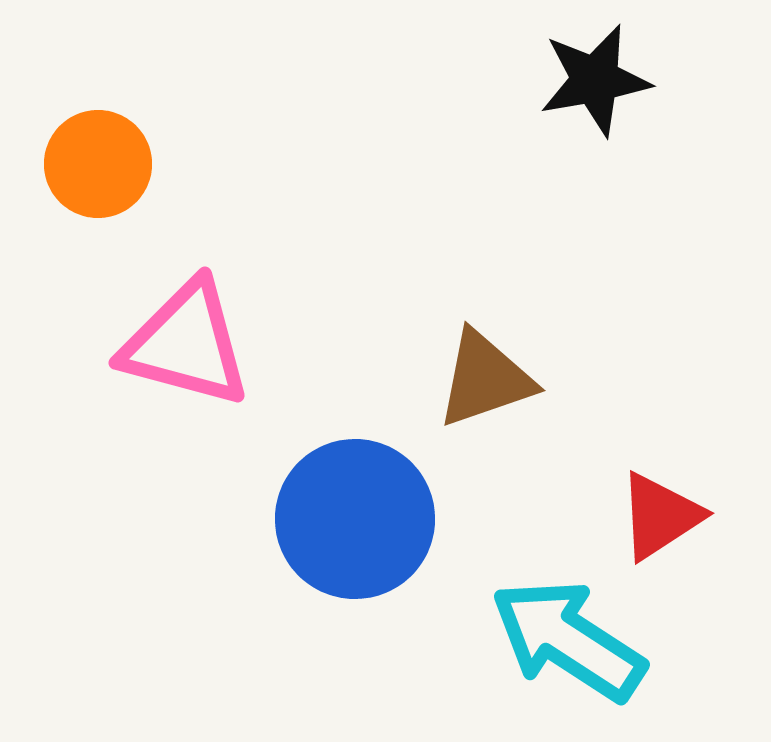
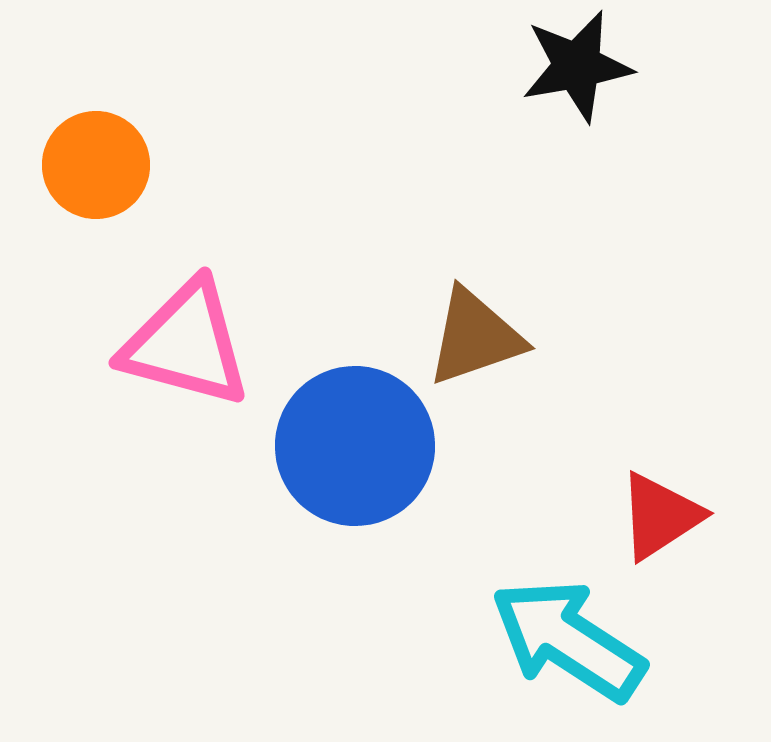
black star: moved 18 px left, 14 px up
orange circle: moved 2 px left, 1 px down
brown triangle: moved 10 px left, 42 px up
blue circle: moved 73 px up
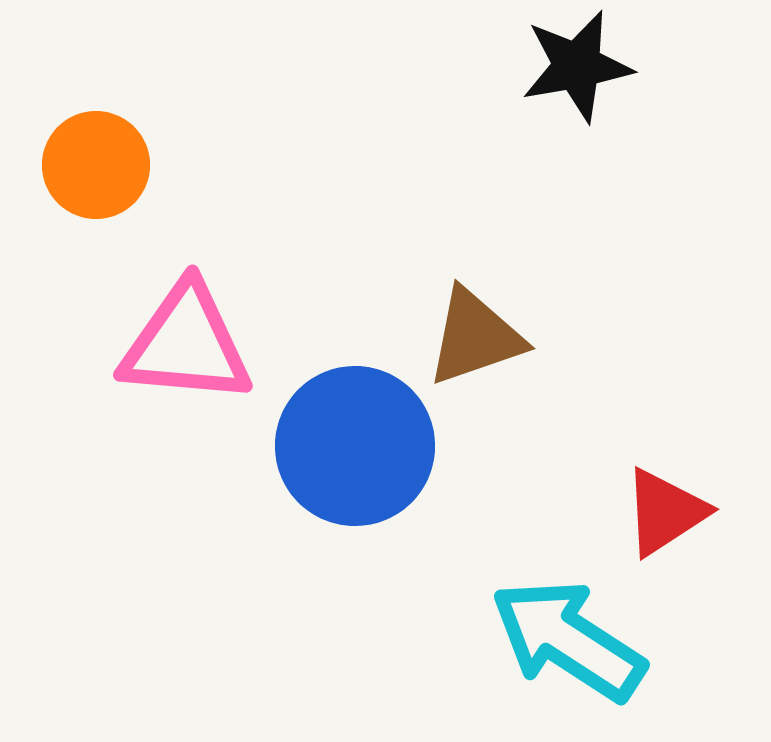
pink triangle: rotated 10 degrees counterclockwise
red triangle: moved 5 px right, 4 px up
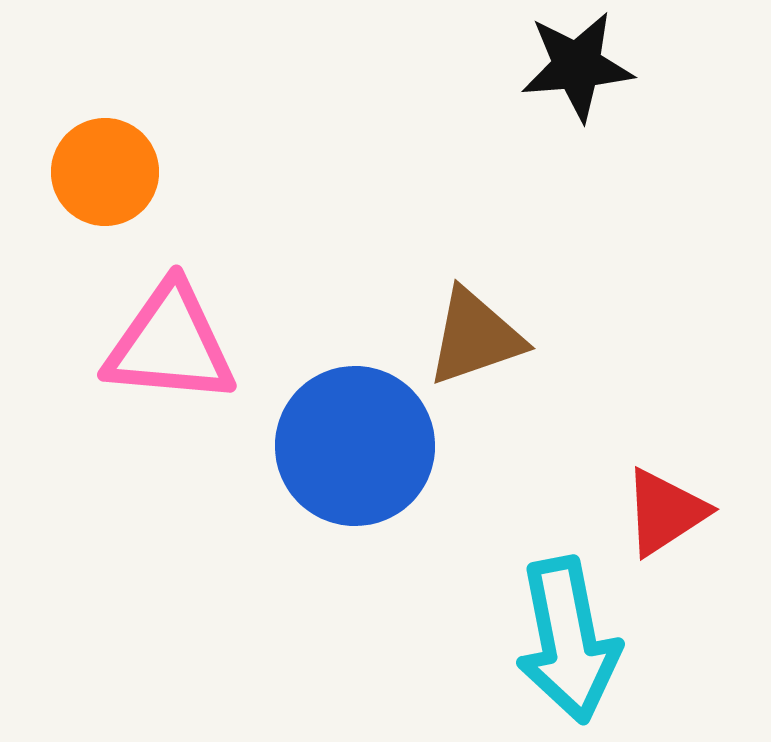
black star: rotated 5 degrees clockwise
orange circle: moved 9 px right, 7 px down
pink triangle: moved 16 px left
cyan arrow: rotated 134 degrees counterclockwise
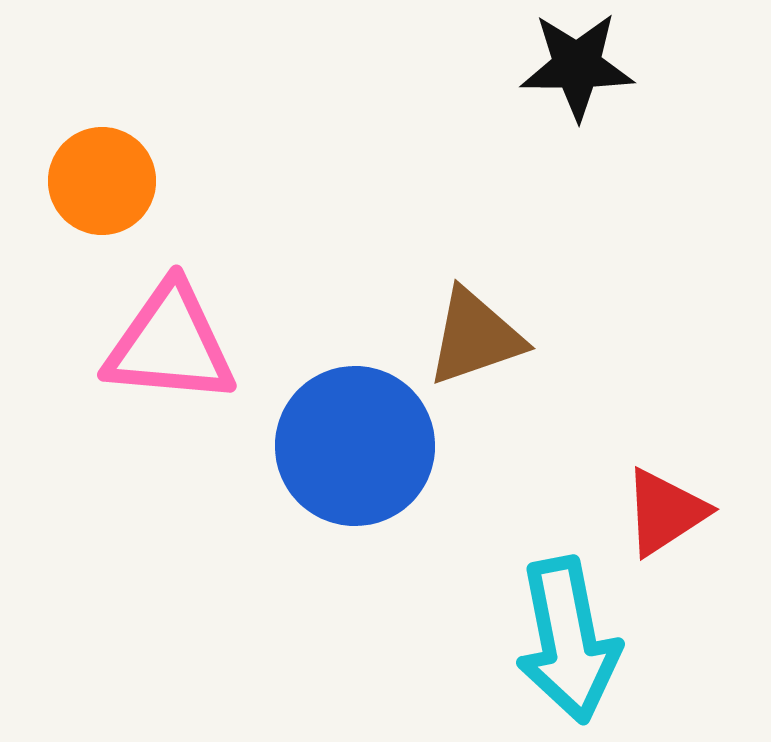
black star: rotated 5 degrees clockwise
orange circle: moved 3 px left, 9 px down
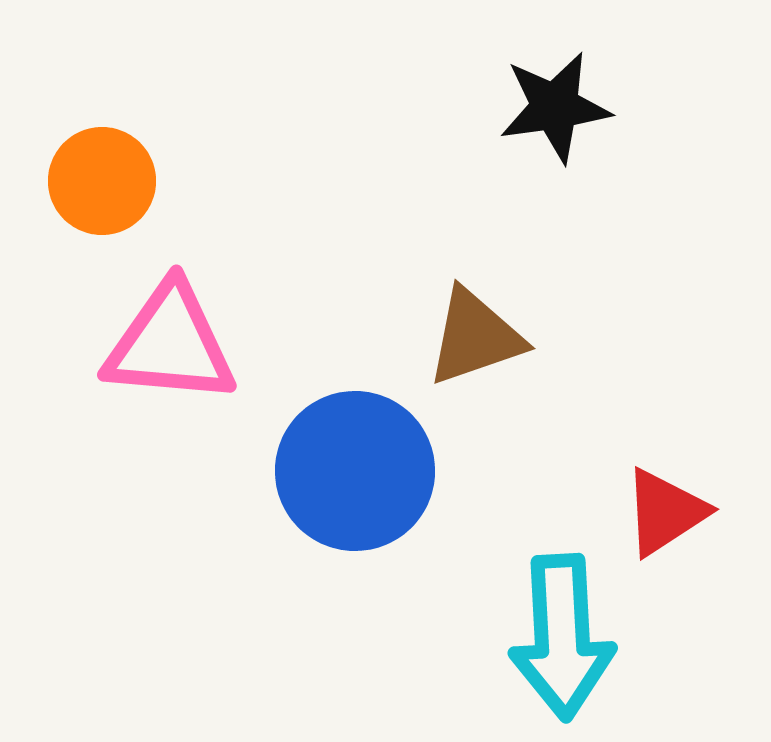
black star: moved 22 px left, 41 px down; rotated 8 degrees counterclockwise
blue circle: moved 25 px down
cyan arrow: moved 6 px left, 3 px up; rotated 8 degrees clockwise
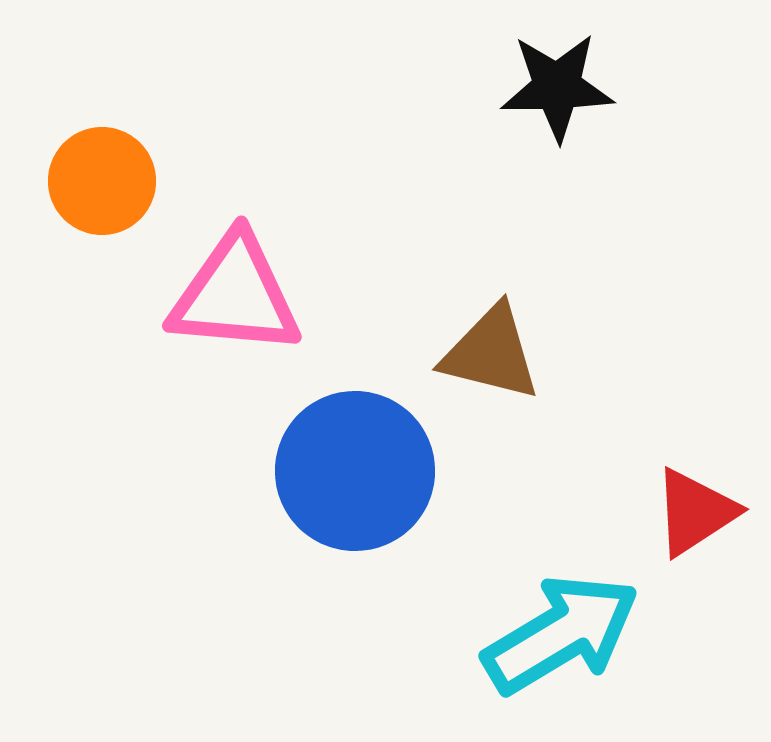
black star: moved 2 px right, 20 px up; rotated 7 degrees clockwise
brown triangle: moved 16 px right, 16 px down; rotated 33 degrees clockwise
pink triangle: moved 65 px right, 49 px up
red triangle: moved 30 px right
cyan arrow: moved 1 px left, 3 px up; rotated 118 degrees counterclockwise
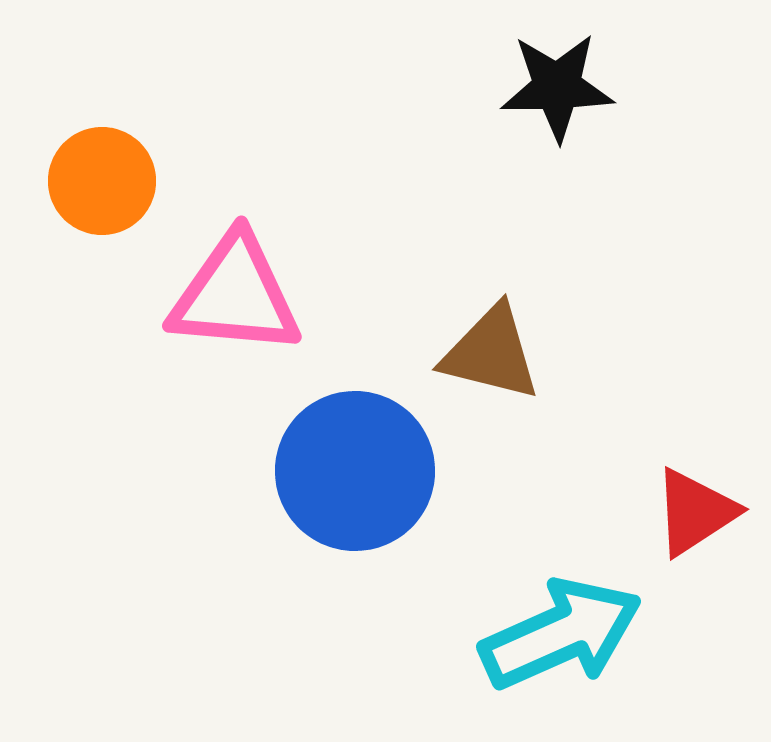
cyan arrow: rotated 7 degrees clockwise
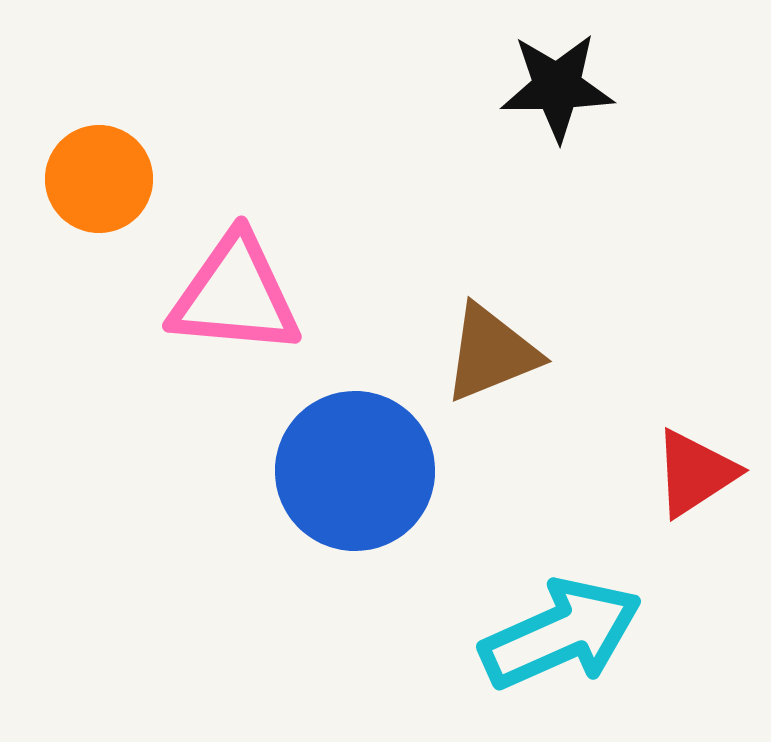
orange circle: moved 3 px left, 2 px up
brown triangle: rotated 36 degrees counterclockwise
red triangle: moved 39 px up
